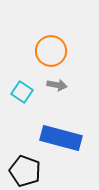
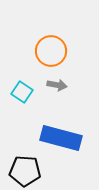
black pentagon: rotated 16 degrees counterclockwise
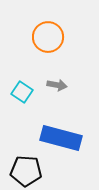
orange circle: moved 3 px left, 14 px up
black pentagon: moved 1 px right
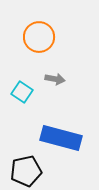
orange circle: moved 9 px left
gray arrow: moved 2 px left, 6 px up
black pentagon: rotated 16 degrees counterclockwise
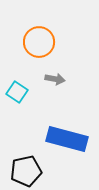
orange circle: moved 5 px down
cyan square: moved 5 px left
blue rectangle: moved 6 px right, 1 px down
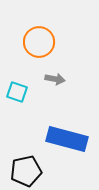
cyan square: rotated 15 degrees counterclockwise
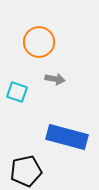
blue rectangle: moved 2 px up
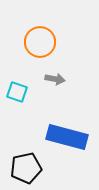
orange circle: moved 1 px right
black pentagon: moved 3 px up
